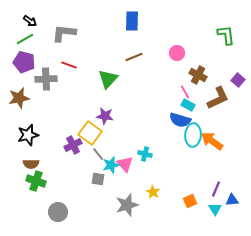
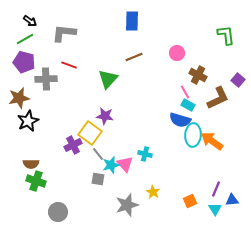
black star: moved 14 px up; rotated 10 degrees counterclockwise
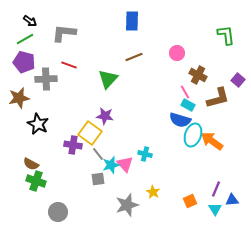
brown L-shape: rotated 10 degrees clockwise
black star: moved 10 px right, 3 px down; rotated 20 degrees counterclockwise
cyan ellipse: rotated 15 degrees clockwise
purple cross: rotated 36 degrees clockwise
brown semicircle: rotated 28 degrees clockwise
gray square: rotated 16 degrees counterclockwise
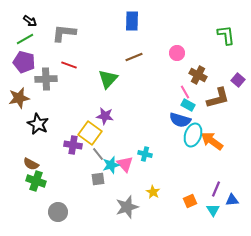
gray star: moved 2 px down
cyan triangle: moved 2 px left, 1 px down
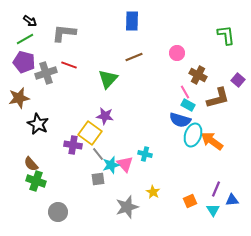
gray cross: moved 6 px up; rotated 15 degrees counterclockwise
brown semicircle: rotated 21 degrees clockwise
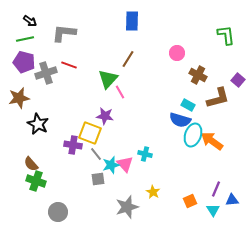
green line: rotated 18 degrees clockwise
brown line: moved 6 px left, 2 px down; rotated 36 degrees counterclockwise
pink line: moved 65 px left
yellow square: rotated 15 degrees counterclockwise
gray line: moved 2 px left
